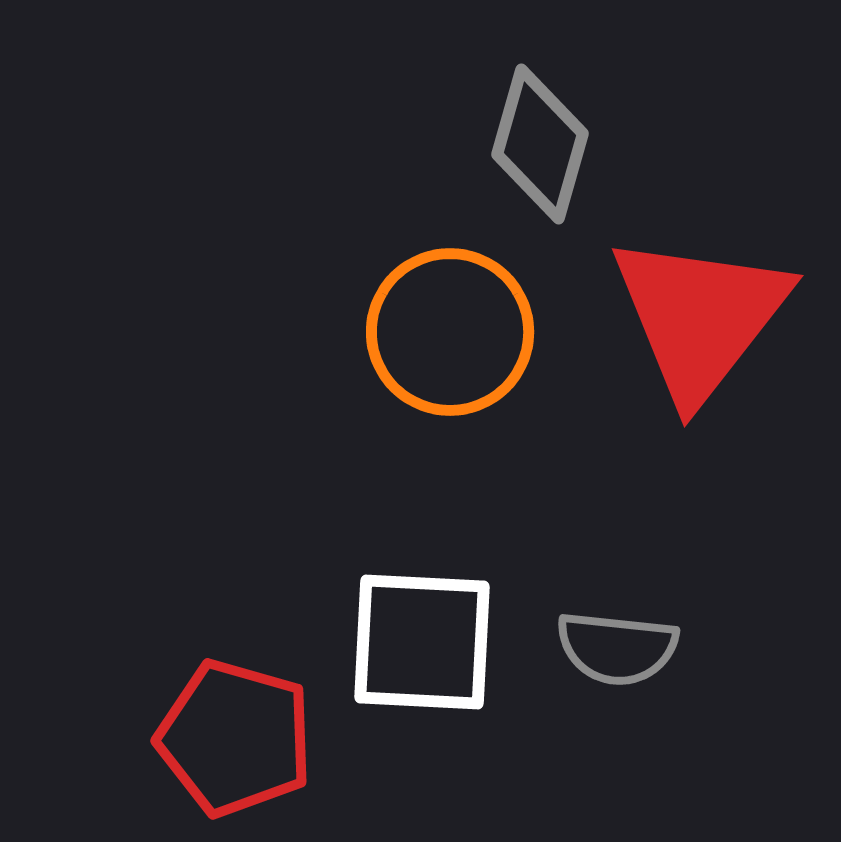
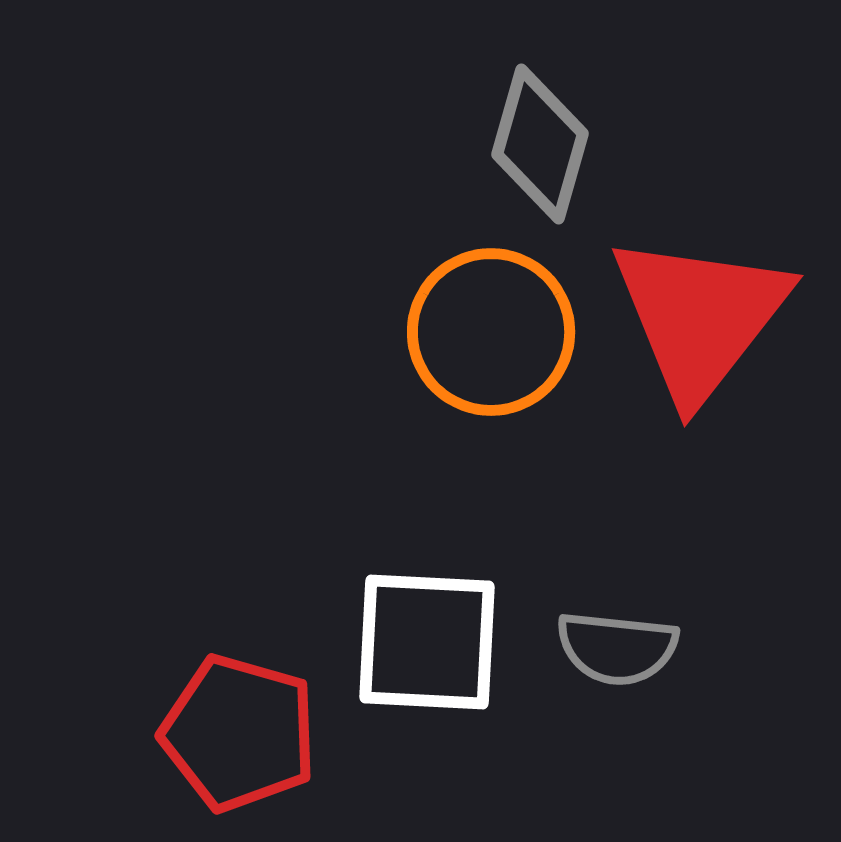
orange circle: moved 41 px right
white square: moved 5 px right
red pentagon: moved 4 px right, 5 px up
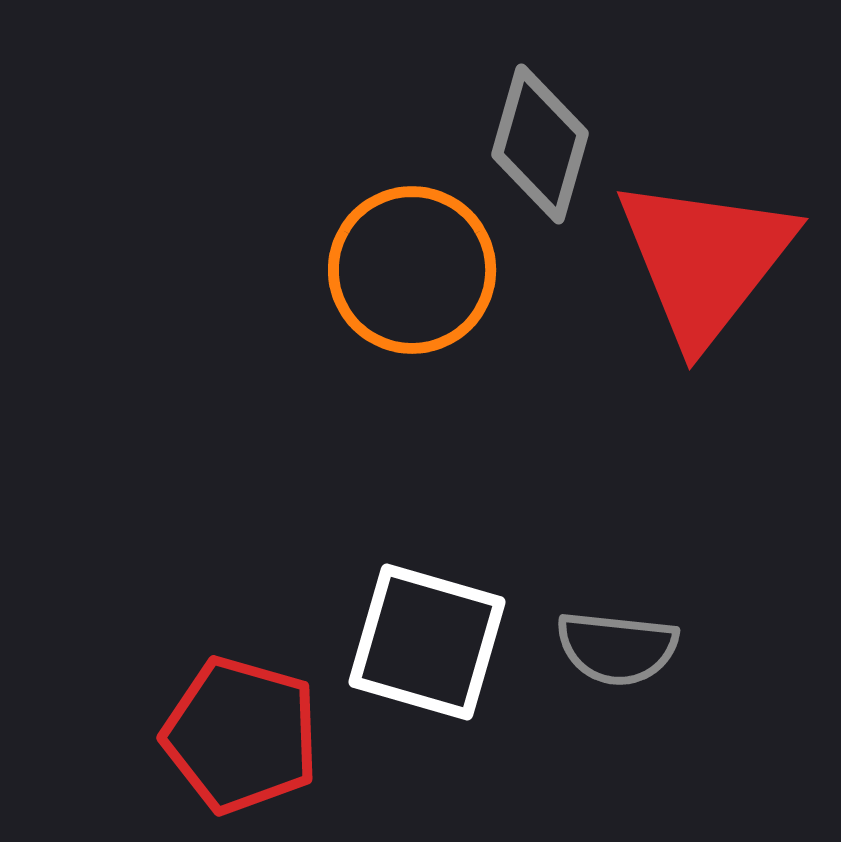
red triangle: moved 5 px right, 57 px up
orange circle: moved 79 px left, 62 px up
white square: rotated 13 degrees clockwise
red pentagon: moved 2 px right, 2 px down
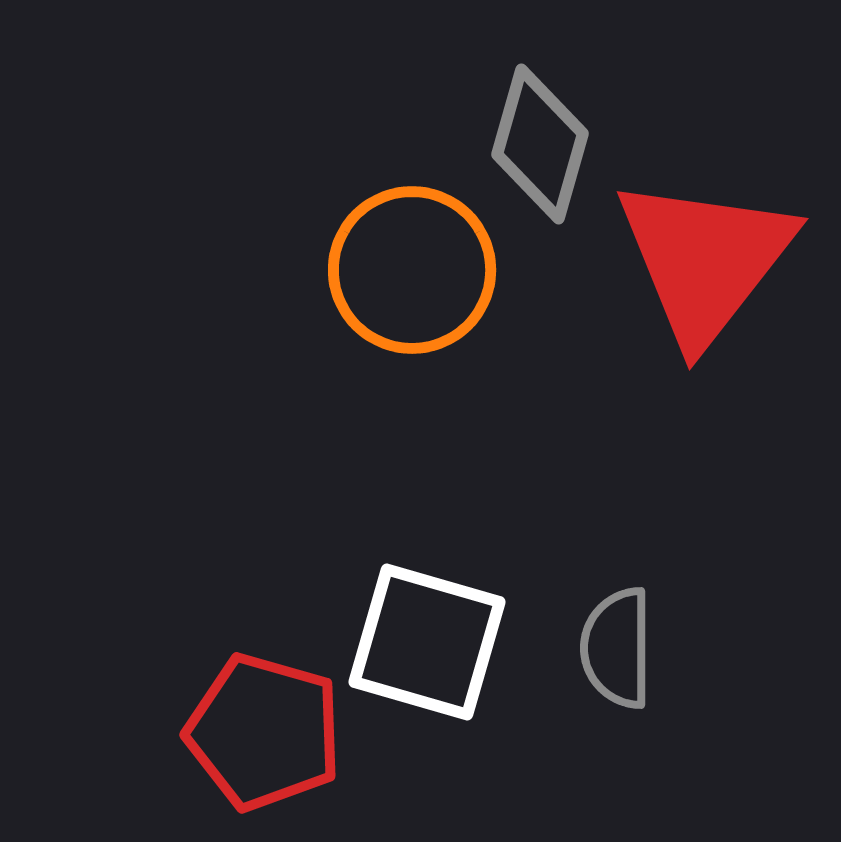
gray semicircle: rotated 84 degrees clockwise
red pentagon: moved 23 px right, 3 px up
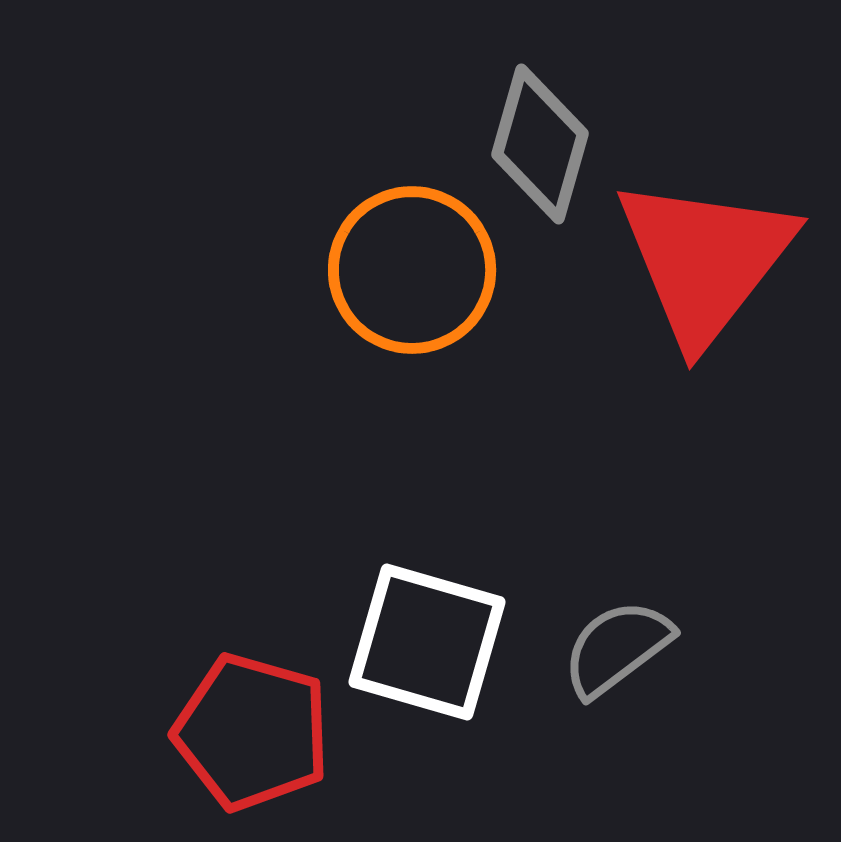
gray semicircle: rotated 53 degrees clockwise
red pentagon: moved 12 px left
